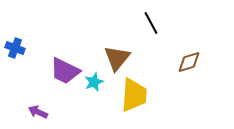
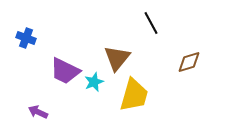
blue cross: moved 11 px right, 10 px up
yellow trapezoid: rotated 12 degrees clockwise
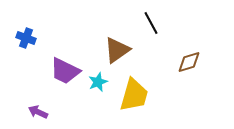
brown triangle: moved 8 px up; rotated 16 degrees clockwise
cyan star: moved 4 px right
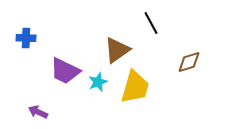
blue cross: rotated 18 degrees counterclockwise
yellow trapezoid: moved 1 px right, 8 px up
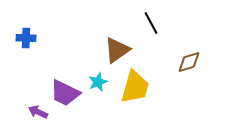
purple trapezoid: moved 22 px down
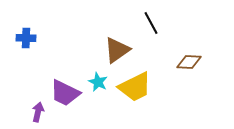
brown diamond: rotated 20 degrees clockwise
cyan star: rotated 24 degrees counterclockwise
yellow trapezoid: rotated 48 degrees clockwise
purple arrow: rotated 78 degrees clockwise
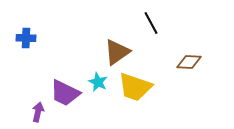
brown triangle: moved 2 px down
yellow trapezoid: rotated 45 degrees clockwise
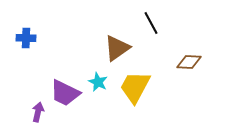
brown triangle: moved 4 px up
yellow trapezoid: rotated 99 degrees clockwise
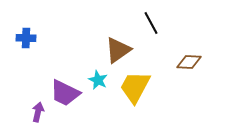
brown triangle: moved 1 px right, 2 px down
cyan star: moved 2 px up
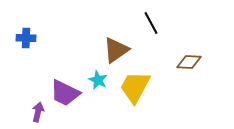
brown triangle: moved 2 px left
